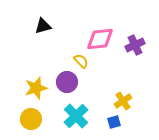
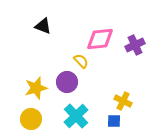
black triangle: rotated 36 degrees clockwise
yellow cross: rotated 30 degrees counterclockwise
blue square: moved 1 px up; rotated 16 degrees clockwise
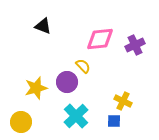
yellow semicircle: moved 2 px right, 5 px down
yellow circle: moved 10 px left, 3 px down
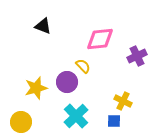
purple cross: moved 2 px right, 11 px down
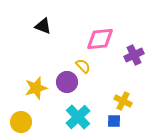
purple cross: moved 3 px left, 1 px up
cyan cross: moved 2 px right, 1 px down
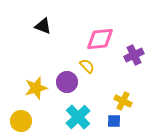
yellow semicircle: moved 4 px right
yellow circle: moved 1 px up
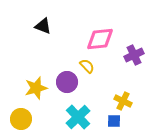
yellow circle: moved 2 px up
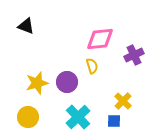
black triangle: moved 17 px left
yellow semicircle: moved 5 px right; rotated 28 degrees clockwise
yellow star: moved 1 px right, 5 px up
yellow cross: rotated 18 degrees clockwise
yellow circle: moved 7 px right, 2 px up
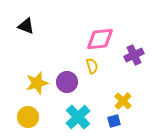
blue square: rotated 16 degrees counterclockwise
